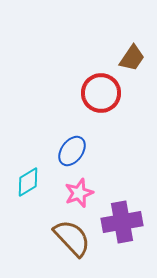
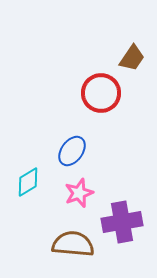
brown semicircle: moved 1 px right, 6 px down; rotated 42 degrees counterclockwise
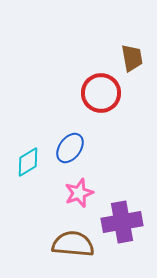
brown trapezoid: rotated 44 degrees counterclockwise
blue ellipse: moved 2 px left, 3 px up
cyan diamond: moved 20 px up
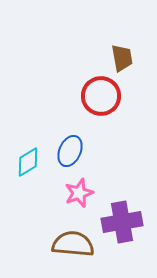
brown trapezoid: moved 10 px left
red circle: moved 3 px down
blue ellipse: moved 3 px down; rotated 12 degrees counterclockwise
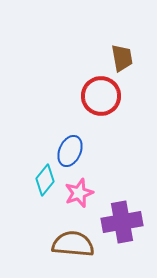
cyan diamond: moved 17 px right, 18 px down; rotated 20 degrees counterclockwise
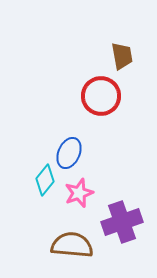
brown trapezoid: moved 2 px up
blue ellipse: moved 1 px left, 2 px down
purple cross: rotated 9 degrees counterclockwise
brown semicircle: moved 1 px left, 1 px down
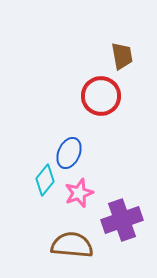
purple cross: moved 2 px up
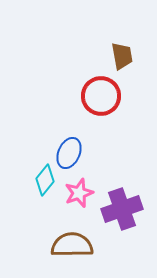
purple cross: moved 11 px up
brown semicircle: rotated 6 degrees counterclockwise
